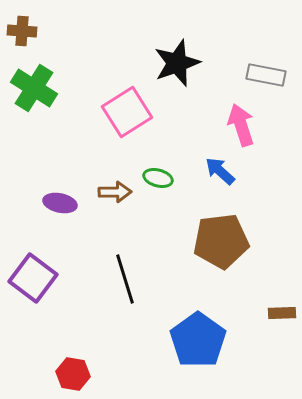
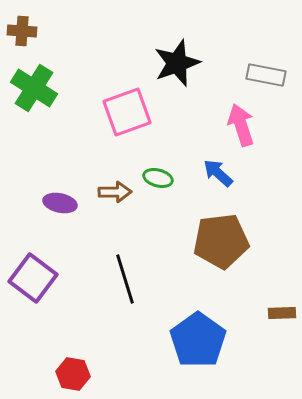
pink square: rotated 12 degrees clockwise
blue arrow: moved 2 px left, 2 px down
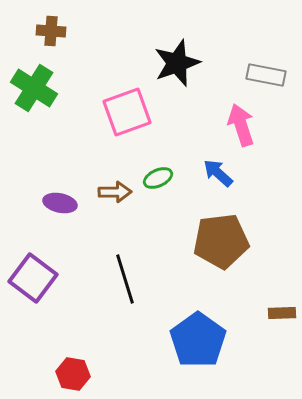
brown cross: moved 29 px right
green ellipse: rotated 40 degrees counterclockwise
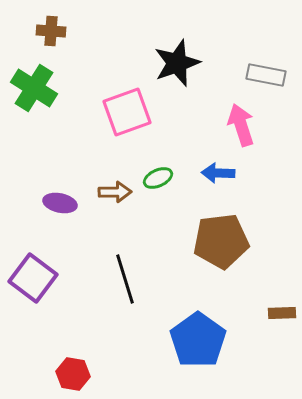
blue arrow: rotated 40 degrees counterclockwise
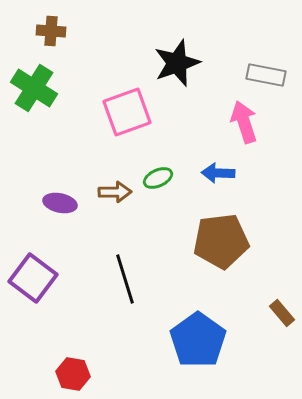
pink arrow: moved 3 px right, 3 px up
brown rectangle: rotated 52 degrees clockwise
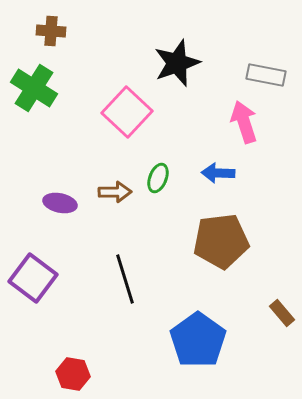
pink square: rotated 27 degrees counterclockwise
green ellipse: rotated 44 degrees counterclockwise
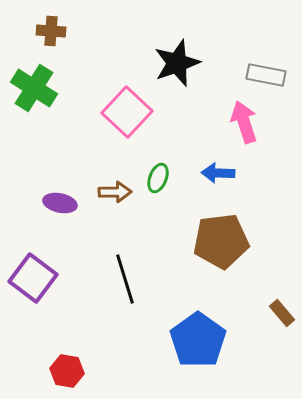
red hexagon: moved 6 px left, 3 px up
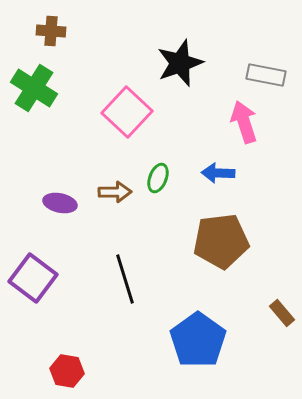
black star: moved 3 px right
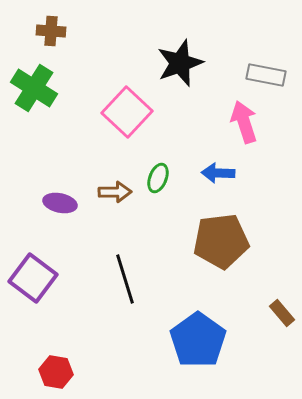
red hexagon: moved 11 px left, 1 px down
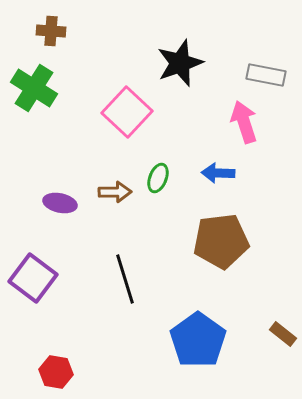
brown rectangle: moved 1 px right, 21 px down; rotated 12 degrees counterclockwise
